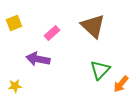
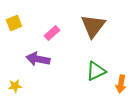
brown triangle: rotated 24 degrees clockwise
green triangle: moved 4 px left, 1 px down; rotated 20 degrees clockwise
orange arrow: rotated 30 degrees counterclockwise
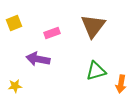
pink rectangle: rotated 21 degrees clockwise
green triangle: rotated 10 degrees clockwise
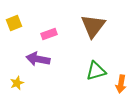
pink rectangle: moved 3 px left, 1 px down
yellow star: moved 2 px right, 3 px up; rotated 16 degrees counterclockwise
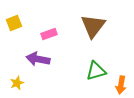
orange arrow: moved 1 px down
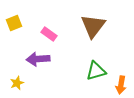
pink rectangle: rotated 56 degrees clockwise
purple arrow: rotated 15 degrees counterclockwise
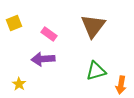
purple arrow: moved 5 px right
yellow star: moved 2 px right, 1 px down; rotated 16 degrees counterclockwise
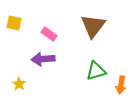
yellow square: rotated 35 degrees clockwise
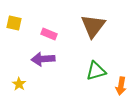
pink rectangle: rotated 14 degrees counterclockwise
orange arrow: moved 1 px down
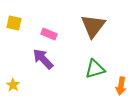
purple arrow: rotated 50 degrees clockwise
green triangle: moved 1 px left, 2 px up
yellow star: moved 6 px left, 1 px down
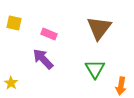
brown triangle: moved 6 px right, 2 px down
green triangle: rotated 45 degrees counterclockwise
yellow star: moved 2 px left, 2 px up
